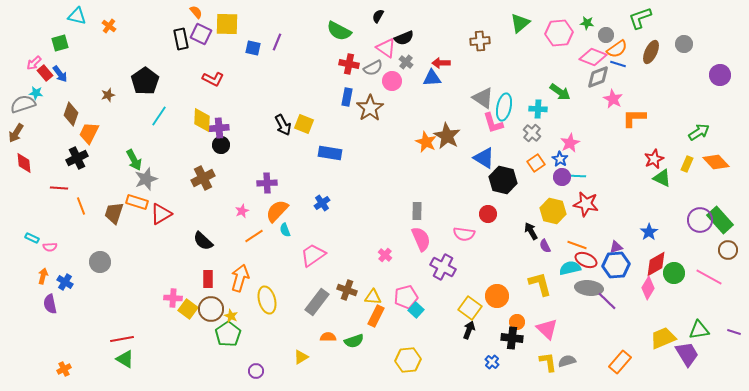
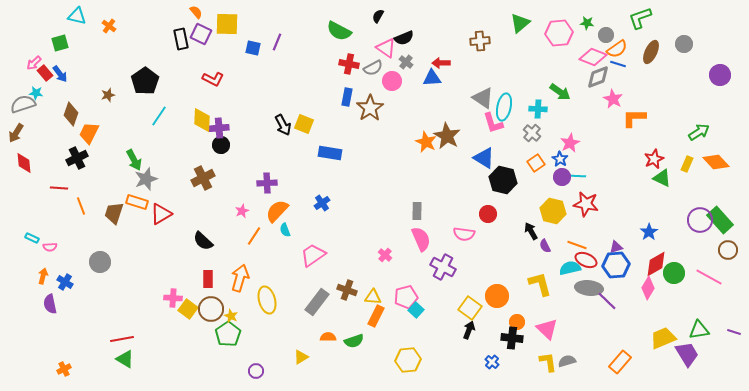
orange line at (254, 236): rotated 24 degrees counterclockwise
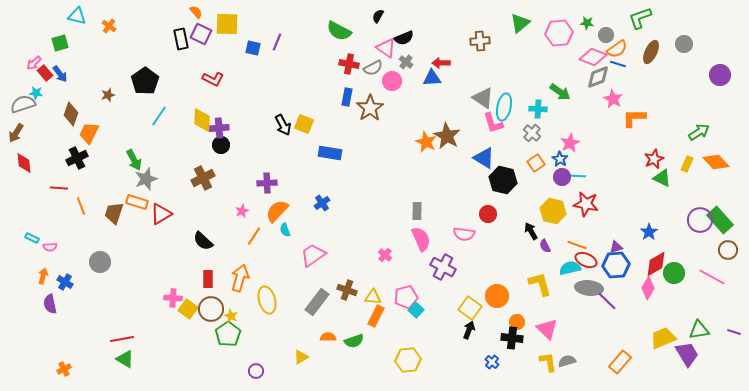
pink line at (709, 277): moved 3 px right
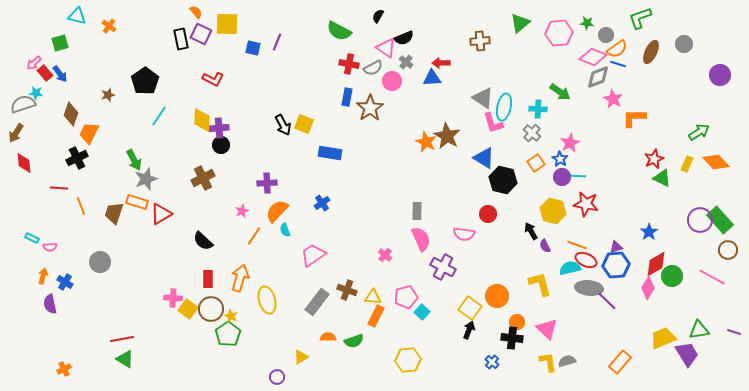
green circle at (674, 273): moved 2 px left, 3 px down
cyan square at (416, 310): moved 6 px right, 2 px down
purple circle at (256, 371): moved 21 px right, 6 px down
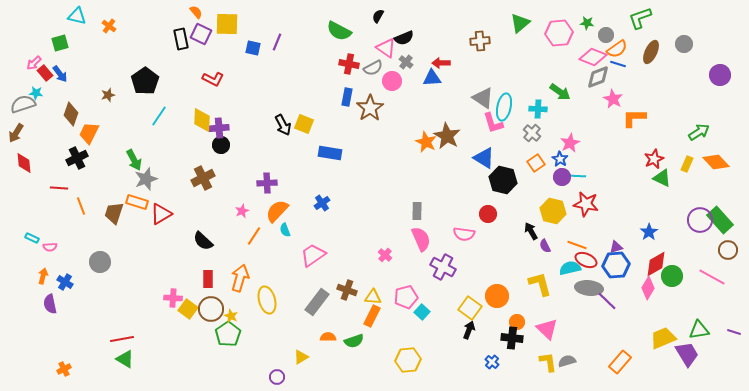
orange rectangle at (376, 316): moved 4 px left
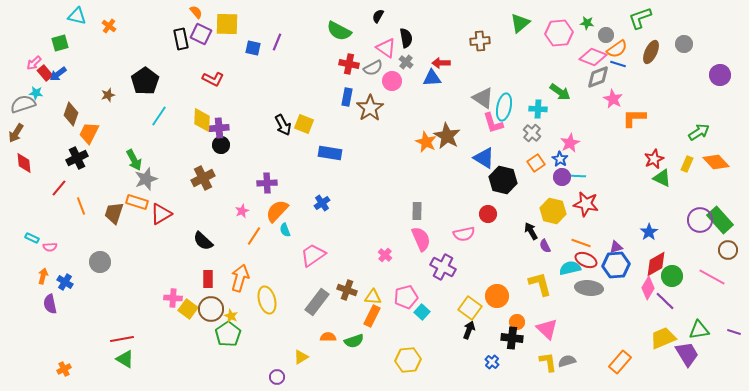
black semicircle at (404, 38): moved 2 px right; rotated 78 degrees counterclockwise
blue arrow at (60, 74): moved 2 px left; rotated 90 degrees clockwise
red line at (59, 188): rotated 54 degrees counterclockwise
pink semicircle at (464, 234): rotated 20 degrees counterclockwise
orange line at (577, 245): moved 4 px right, 2 px up
purple line at (607, 301): moved 58 px right
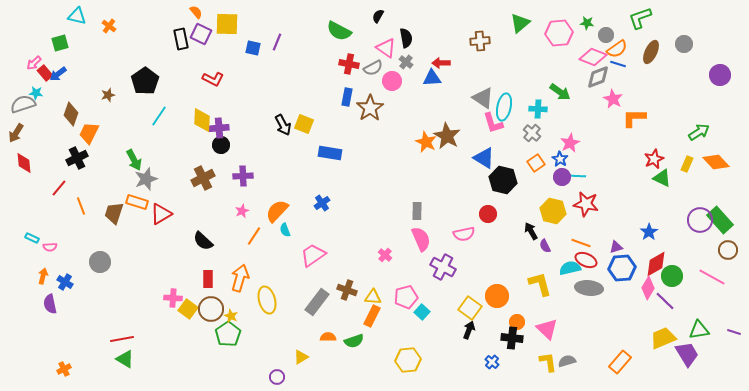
purple cross at (267, 183): moved 24 px left, 7 px up
blue hexagon at (616, 265): moved 6 px right, 3 px down
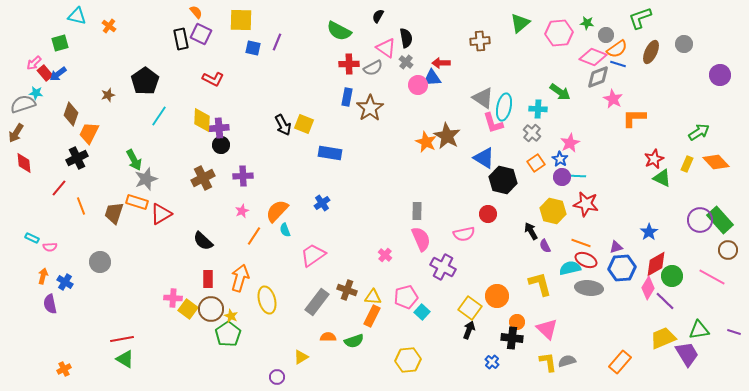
yellow square at (227, 24): moved 14 px right, 4 px up
red cross at (349, 64): rotated 12 degrees counterclockwise
pink circle at (392, 81): moved 26 px right, 4 px down
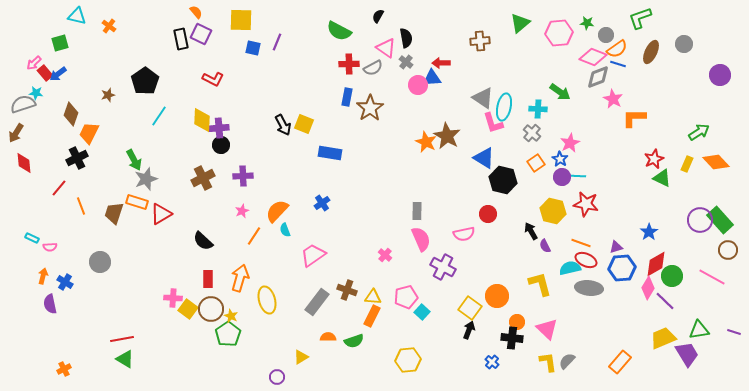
gray semicircle at (567, 361): rotated 30 degrees counterclockwise
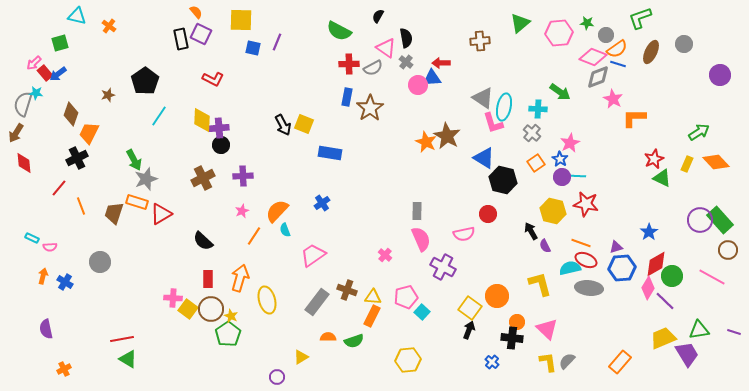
gray semicircle at (23, 104): rotated 55 degrees counterclockwise
purple semicircle at (50, 304): moved 4 px left, 25 px down
green triangle at (125, 359): moved 3 px right
